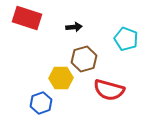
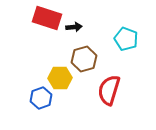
red rectangle: moved 20 px right
yellow hexagon: moved 1 px left
red semicircle: rotated 92 degrees clockwise
blue hexagon: moved 5 px up
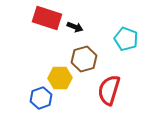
black arrow: moved 1 px right; rotated 28 degrees clockwise
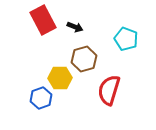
red rectangle: moved 4 px left, 2 px down; rotated 44 degrees clockwise
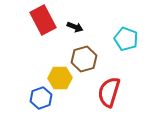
red semicircle: moved 2 px down
